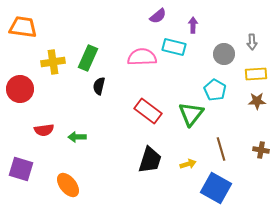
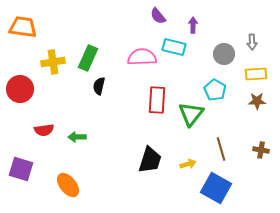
purple semicircle: rotated 90 degrees clockwise
red rectangle: moved 9 px right, 11 px up; rotated 56 degrees clockwise
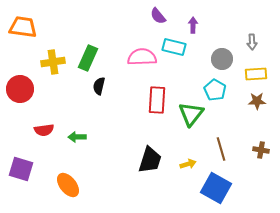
gray circle: moved 2 px left, 5 px down
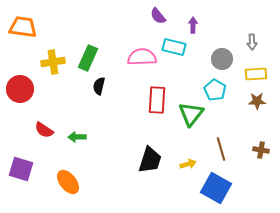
red semicircle: rotated 42 degrees clockwise
orange ellipse: moved 3 px up
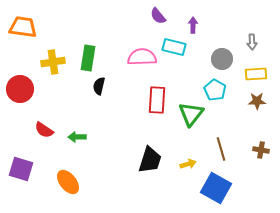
green rectangle: rotated 15 degrees counterclockwise
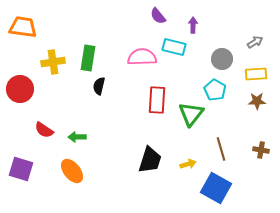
gray arrow: moved 3 px right; rotated 119 degrees counterclockwise
orange ellipse: moved 4 px right, 11 px up
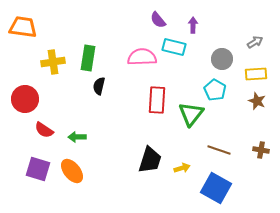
purple semicircle: moved 4 px down
red circle: moved 5 px right, 10 px down
brown star: rotated 24 degrees clockwise
brown line: moved 2 px left, 1 px down; rotated 55 degrees counterclockwise
yellow arrow: moved 6 px left, 4 px down
purple square: moved 17 px right
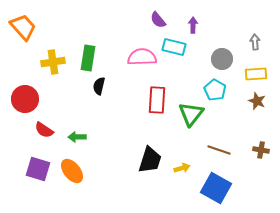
orange trapezoid: rotated 40 degrees clockwise
gray arrow: rotated 63 degrees counterclockwise
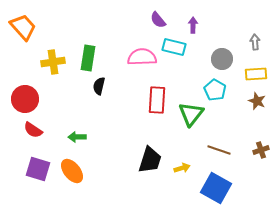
red semicircle: moved 11 px left
brown cross: rotated 28 degrees counterclockwise
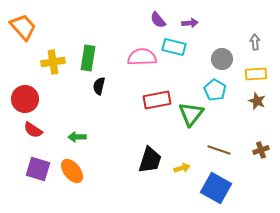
purple arrow: moved 3 px left, 2 px up; rotated 84 degrees clockwise
red rectangle: rotated 76 degrees clockwise
